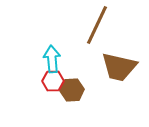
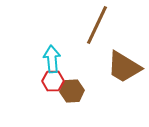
brown trapezoid: moved 5 px right; rotated 18 degrees clockwise
brown hexagon: moved 1 px down
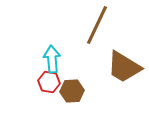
red hexagon: moved 4 px left, 1 px down; rotated 10 degrees clockwise
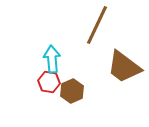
brown trapezoid: rotated 6 degrees clockwise
brown hexagon: rotated 20 degrees counterclockwise
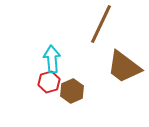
brown line: moved 4 px right, 1 px up
red hexagon: rotated 25 degrees counterclockwise
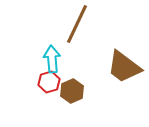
brown line: moved 24 px left
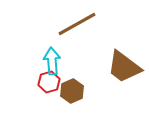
brown line: rotated 36 degrees clockwise
cyan arrow: moved 2 px down
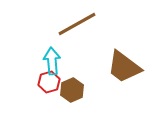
brown hexagon: moved 1 px up
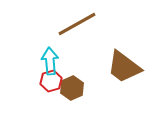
cyan arrow: moved 2 px left
red hexagon: moved 2 px right, 1 px up
brown hexagon: moved 2 px up
